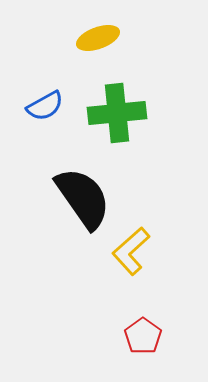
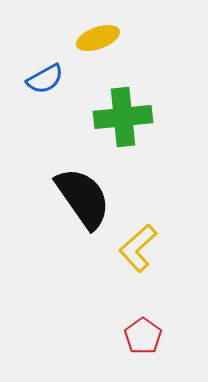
blue semicircle: moved 27 px up
green cross: moved 6 px right, 4 px down
yellow L-shape: moved 7 px right, 3 px up
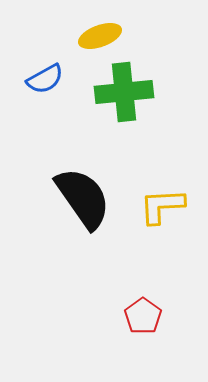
yellow ellipse: moved 2 px right, 2 px up
green cross: moved 1 px right, 25 px up
yellow L-shape: moved 24 px right, 42 px up; rotated 39 degrees clockwise
red pentagon: moved 20 px up
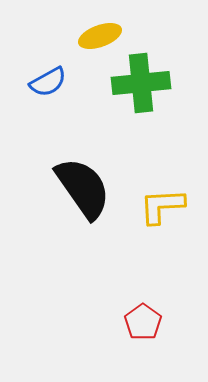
blue semicircle: moved 3 px right, 3 px down
green cross: moved 17 px right, 9 px up
black semicircle: moved 10 px up
red pentagon: moved 6 px down
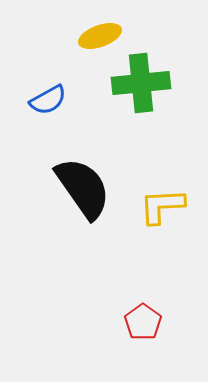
blue semicircle: moved 18 px down
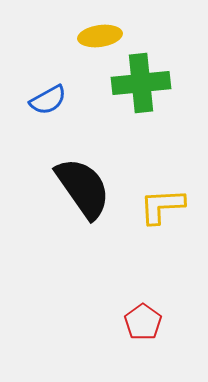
yellow ellipse: rotated 12 degrees clockwise
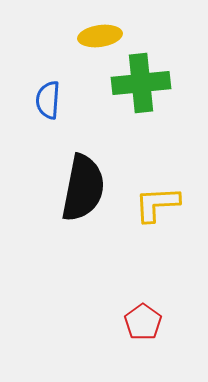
blue semicircle: rotated 123 degrees clockwise
black semicircle: rotated 46 degrees clockwise
yellow L-shape: moved 5 px left, 2 px up
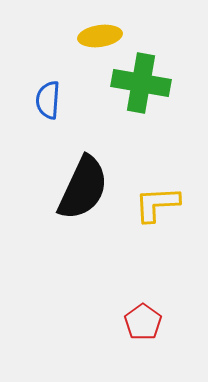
green cross: rotated 16 degrees clockwise
black semicircle: rotated 14 degrees clockwise
